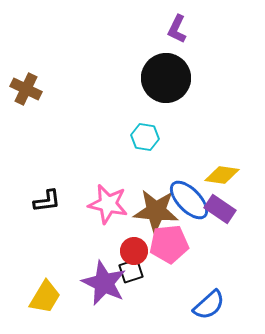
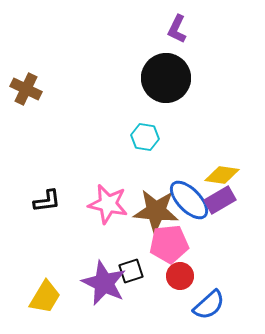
purple rectangle: moved 9 px up; rotated 64 degrees counterclockwise
red circle: moved 46 px right, 25 px down
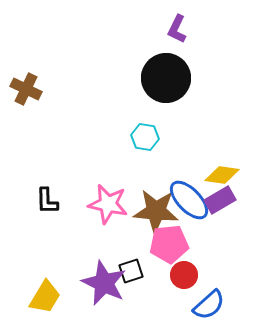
black L-shape: rotated 96 degrees clockwise
red circle: moved 4 px right, 1 px up
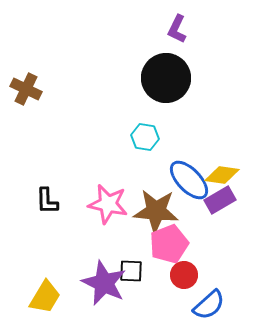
blue ellipse: moved 20 px up
pink pentagon: rotated 15 degrees counterclockwise
black square: rotated 20 degrees clockwise
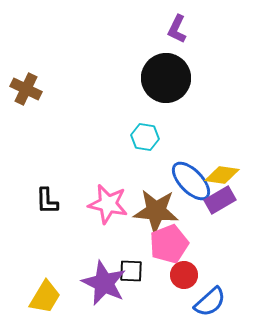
blue ellipse: moved 2 px right, 1 px down
blue semicircle: moved 1 px right, 3 px up
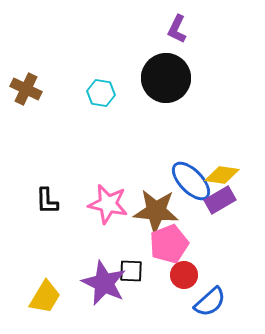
cyan hexagon: moved 44 px left, 44 px up
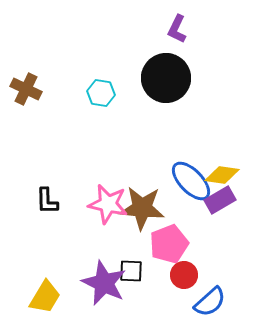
brown star: moved 14 px left, 3 px up
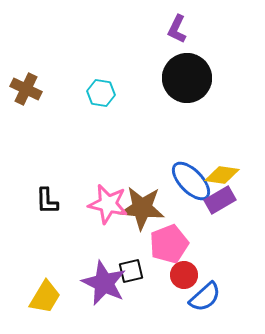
black circle: moved 21 px right
black square: rotated 15 degrees counterclockwise
blue semicircle: moved 5 px left, 5 px up
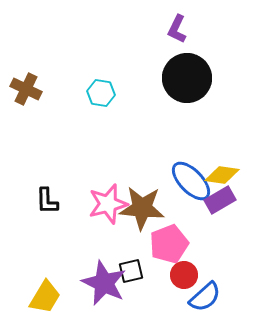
pink star: rotated 27 degrees counterclockwise
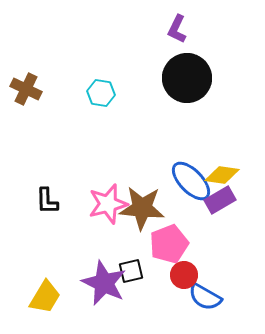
blue semicircle: rotated 72 degrees clockwise
